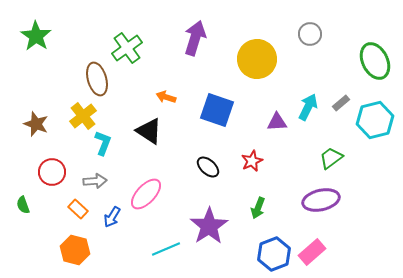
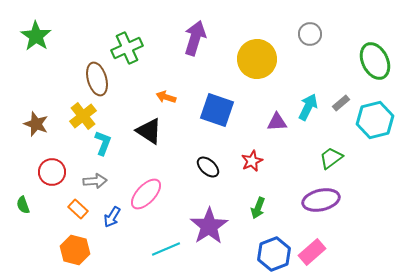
green cross: rotated 12 degrees clockwise
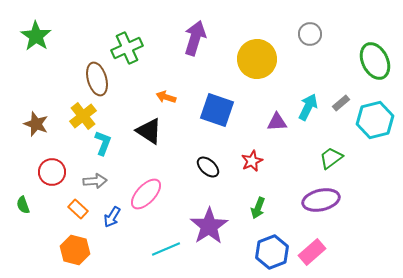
blue hexagon: moved 2 px left, 2 px up
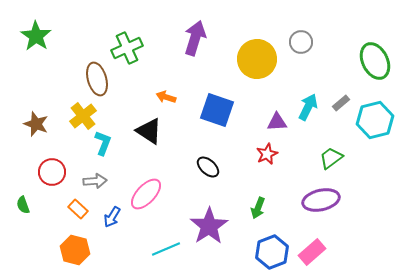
gray circle: moved 9 px left, 8 px down
red star: moved 15 px right, 7 px up
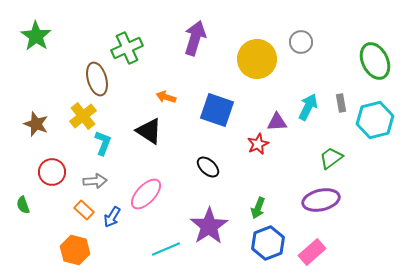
gray rectangle: rotated 60 degrees counterclockwise
red star: moved 9 px left, 10 px up
orange rectangle: moved 6 px right, 1 px down
blue hexagon: moved 4 px left, 9 px up
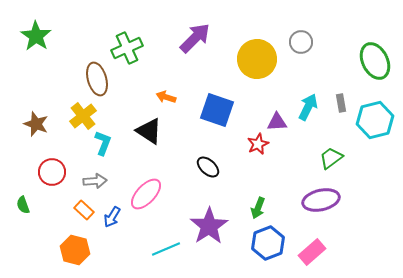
purple arrow: rotated 28 degrees clockwise
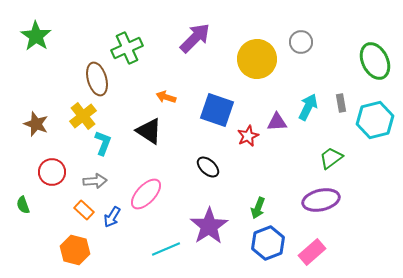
red star: moved 10 px left, 8 px up
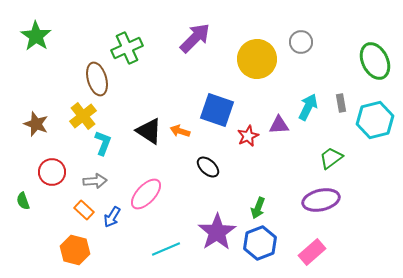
orange arrow: moved 14 px right, 34 px down
purple triangle: moved 2 px right, 3 px down
green semicircle: moved 4 px up
purple star: moved 8 px right, 6 px down
blue hexagon: moved 8 px left
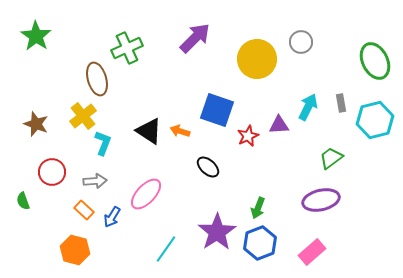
cyan line: rotated 32 degrees counterclockwise
